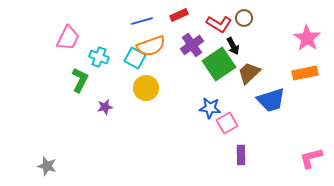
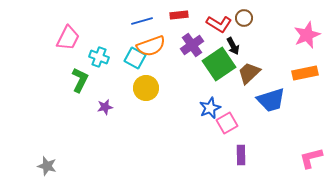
red rectangle: rotated 18 degrees clockwise
pink star: moved 3 px up; rotated 16 degrees clockwise
blue star: rotated 30 degrees counterclockwise
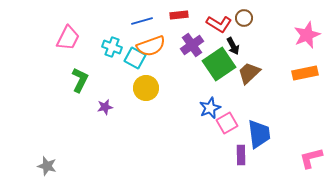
cyan cross: moved 13 px right, 10 px up
blue trapezoid: moved 12 px left, 34 px down; rotated 80 degrees counterclockwise
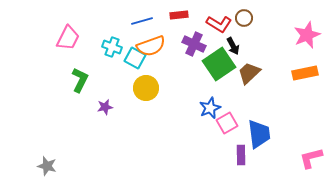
purple cross: moved 2 px right, 1 px up; rotated 30 degrees counterclockwise
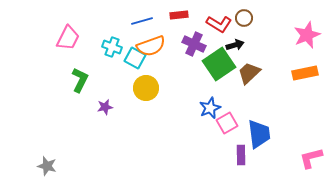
black arrow: moved 2 px right, 1 px up; rotated 78 degrees counterclockwise
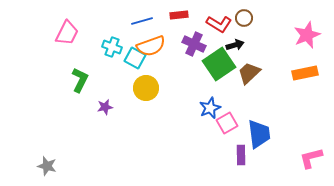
pink trapezoid: moved 1 px left, 5 px up
